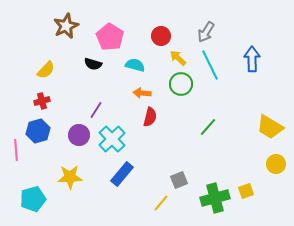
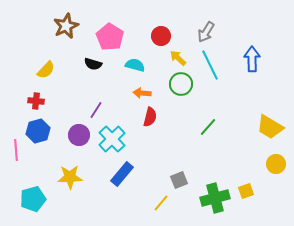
red cross: moved 6 px left; rotated 21 degrees clockwise
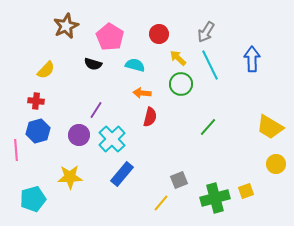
red circle: moved 2 px left, 2 px up
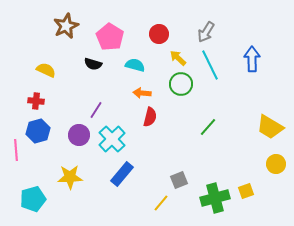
yellow semicircle: rotated 108 degrees counterclockwise
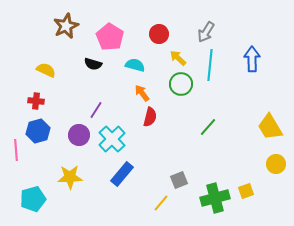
cyan line: rotated 32 degrees clockwise
orange arrow: rotated 48 degrees clockwise
yellow trapezoid: rotated 28 degrees clockwise
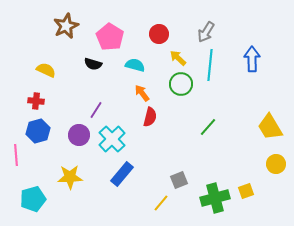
pink line: moved 5 px down
